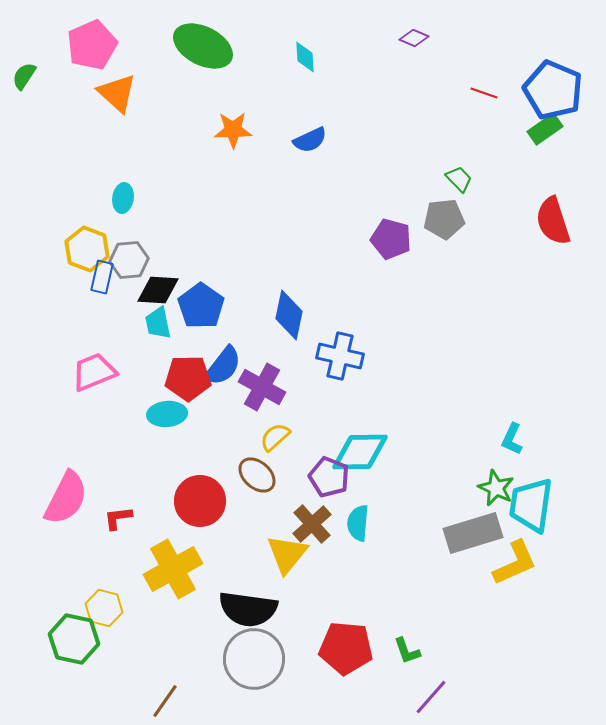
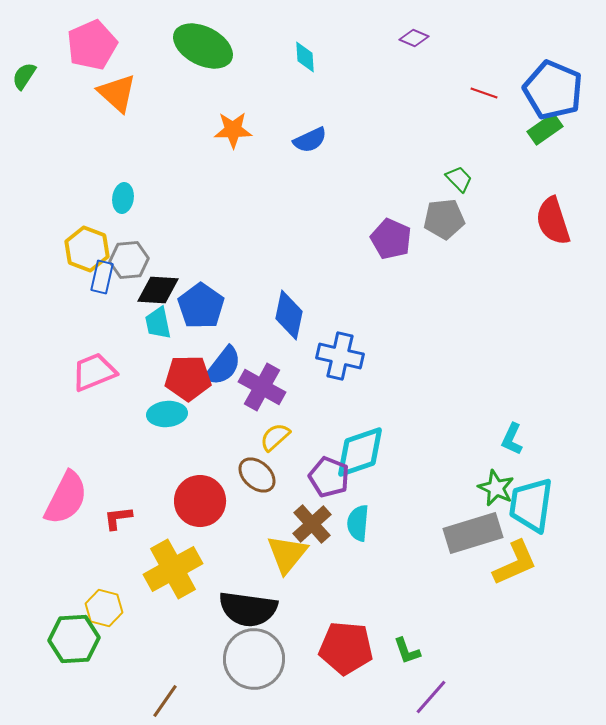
purple pentagon at (391, 239): rotated 9 degrees clockwise
cyan diamond at (360, 452): rotated 18 degrees counterclockwise
green hexagon at (74, 639): rotated 15 degrees counterclockwise
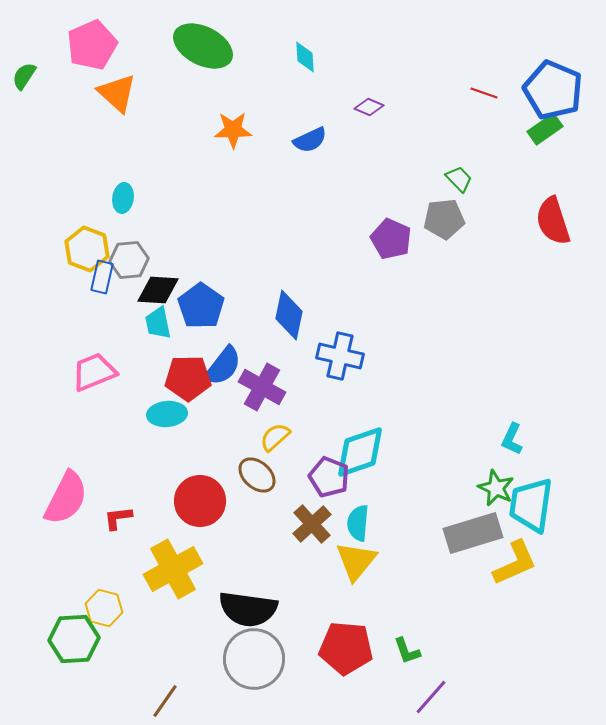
purple diamond at (414, 38): moved 45 px left, 69 px down
yellow triangle at (287, 554): moved 69 px right, 7 px down
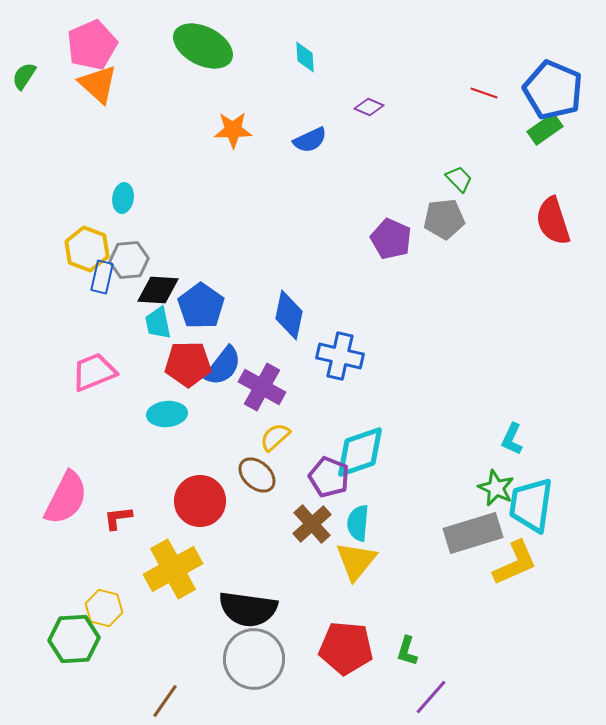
orange triangle at (117, 93): moved 19 px left, 9 px up
red pentagon at (188, 378): moved 14 px up
green L-shape at (407, 651): rotated 36 degrees clockwise
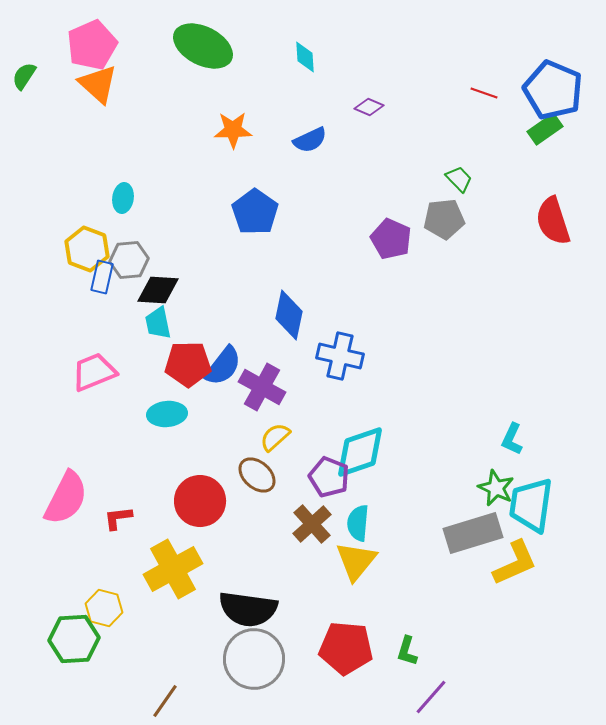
blue pentagon at (201, 306): moved 54 px right, 94 px up
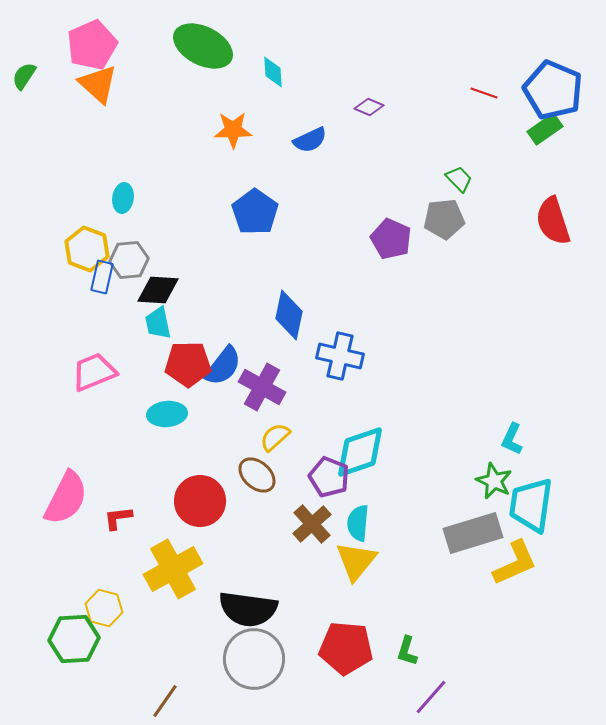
cyan diamond at (305, 57): moved 32 px left, 15 px down
green star at (496, 488): moved 2 px left, 7 px up
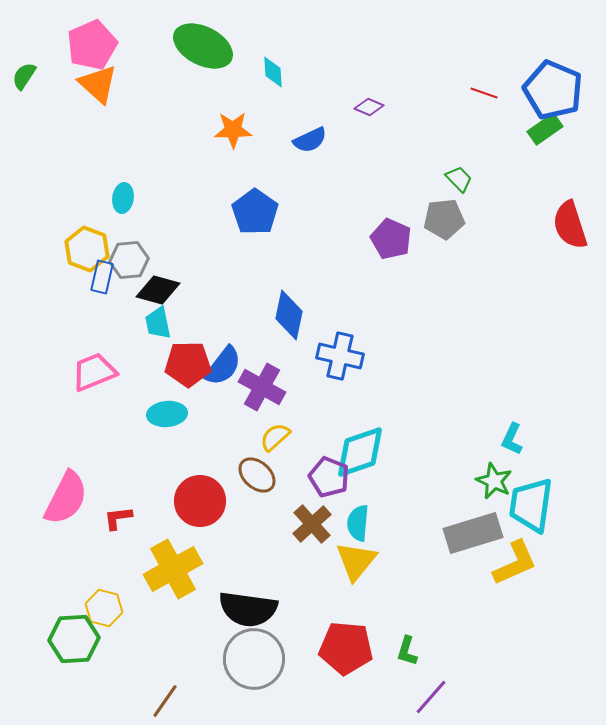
red semicircle at (553, 221): moved 17 px right, 4 px down
black diamond at (158, 290): rotated 12 degrees clockwise
